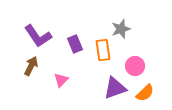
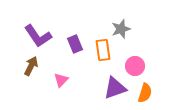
orange semicircle: rotated 30 degrees counterclockwise
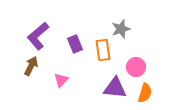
purple L-shape: rotated 84 degrees clockwise
pink circle: moved 1 px right, 1 px down
purple triangle: rotated 25 degrees clockwise
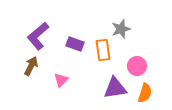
purple rectangle: rotated 48 degrees counterclockwise
pink circle: moved 1 px right, 1 px up
purple triangle: rotated 15 degrees counterclockwise
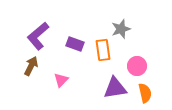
orange semicircle: rotated 30 degrees counterclockwise
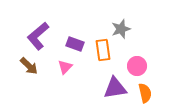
brown arrow: moved 2 px left; rotated 108 degrees clockwise
pink triangle: moved 4 px right, 13 px up
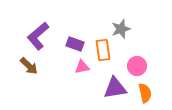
pink triangle: moved 17 px right; rotated 35 degrees clockwise
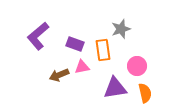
brown arrow: moved 30 px right, 9 px down; rotated 114 degrees clockwise
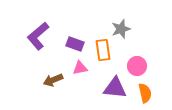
pink triangle: moved 2 px left, 1 px down
brown arrow: moved 6 px left, 5 px down
purple triangle: rotated 15 degrees clockwise
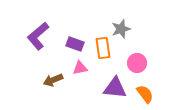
orange rectangle: moved 2 px up
pink circle: moved 3 px up
orange semicircle: moved 1 px down; rotated 24 degrees counterclockwise
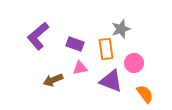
orange rectangle: moved 3 px right, 1 px down
pink circle: moved 3 px left
purple triangle: moved 4 px left, 7 px up; rotated 15 degrees clockwise
